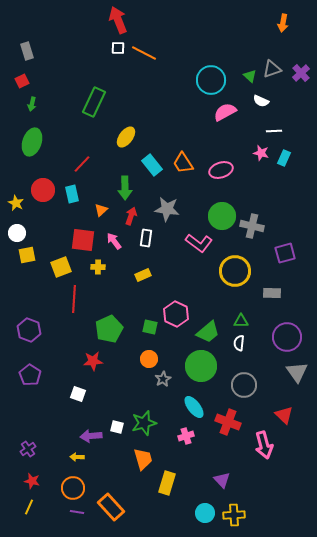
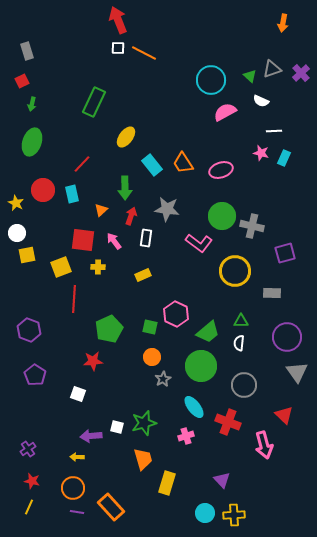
orange circle at (149, 359): moved 3 px right, 2 px up
purple pentagon at (30, 375): moved 5 px right
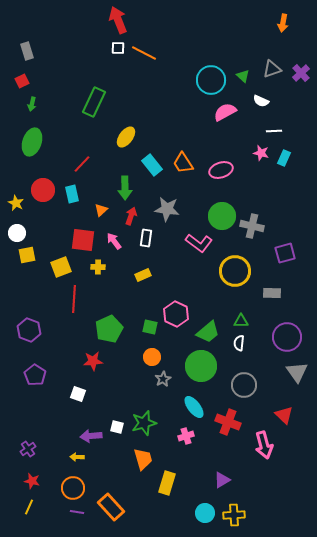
green triangle at (250, 76): moved 7 px left
purple triangle at (222, 480): rotated 42 degrees clockwise
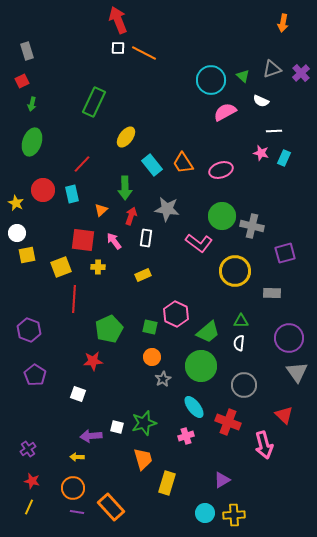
purple circle at (287, 337): moved 2 px right, 1 px down
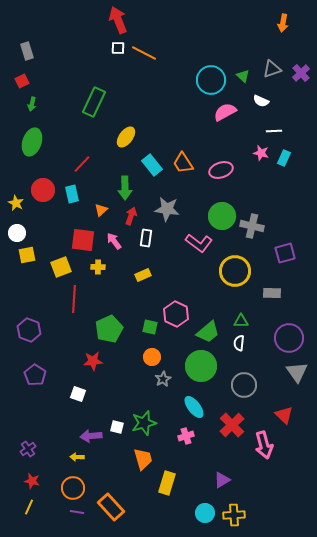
red cross at (228, 422): moved 4 px right, 3 px down; rotated 25 degrees clockwise
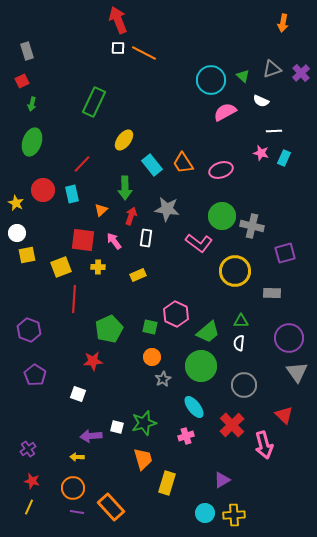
yellow ellipse at (126, 137): moved 2 px left, 3 px down
yellow rectangle at (143, 275): moved 5 px left
